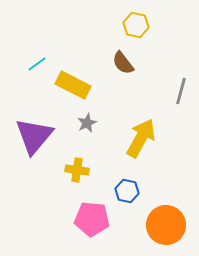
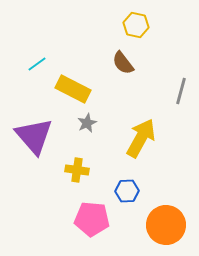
yellow rectangle: moved 4 px down
purple triangle: rotated 21 degrees counterclockwise
blue hexagon: rotated 15 degrees counterclockwise
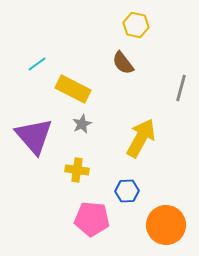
gray line: moved 3 px up
gray star: moved 5 px left, 1 px down
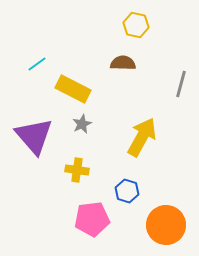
brown semicircle: rotated 130 degrees clockwise
gray line: moved 4 px up
yellow arrow: moved 1 px right, 1 px up
blue hexagon: rotated 20 degrees clockwise
pink pentagon: rotated 12 degrees counterclockwise
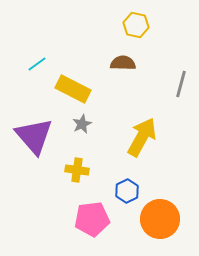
blue hexagon: rotated 15 degrees clockwise
orange circle: moved 6 px left, 6 px up
